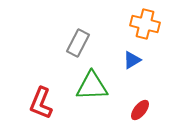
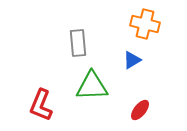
gray rectangle: rotated 32 degrees counterclockwise
red L-shape: moved 2 px down
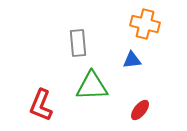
blue triangle: rotated 24 degrees clockwise
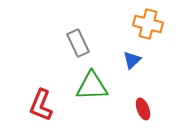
orange cross: moved 3 px right
gray rectangle: rotated 20 degrees counterclockwise
blue triangle: rotated 36 degrees counterclockwise
red ellipse: moved 3 px right, 1 px up; rotated 60 degrees counterclockwise
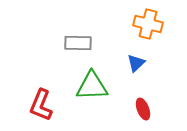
gray rectangle: rotated 64 degrees counterclockwise
blue triangle: moved 4 px right, 3 px down
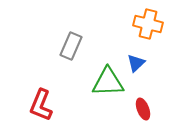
gray rectangle: moved 7 px left, 3 px down; rotated 68 degrees counterclockwise
green triangle: moved 16 px right, 4 px up
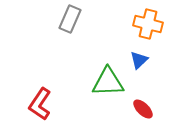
gray rectangle: moved 1 px left, 27 px up
blue triangle: moved 3 px right, 3 px up
red L-shape: moved 1 px left, 1 px up; rotated 12 degrees clockwise
red ellipse: rotated 25 degrees counterclockwise
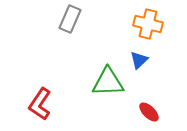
red ellipse: moved 6 px right, 3 px down
